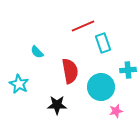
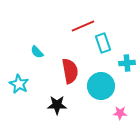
cyan cross: moved 1 px left, 7 px up
cyan circle: moved 1 px up
pink star: moved 4 px right, 2 px down; rotated 16 degrees clockwise
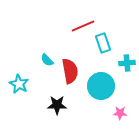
cyan semicircle: moved 10 px right, 8 px down
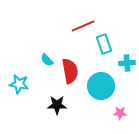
cyan rectangle: moved 1 px right, 1 px down
cyan star: rotated 18 degrees counterclockwise
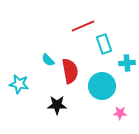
cyan semicircle: moved 1 px right
cyan circle: moved 1 px right
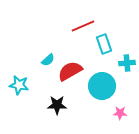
cyan semicircle: rotated 88 degrees counterclockwise
red semicircle: rotated 110 degrees counterclockwise
cyan star: moved 1 px down
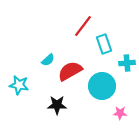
red line: rotated 30 degrees counterclockwise
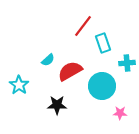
cyan rectangle: moved 1 px left, 1 px up
cyan star: rotated 24 degrees clockwise
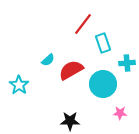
red line: moved 2 px up
red semicircle: moved 1 px right, 1 px up
cyan circle: moved 1 px right, 2 px up
black star: moved 13 px right, 16 px down
